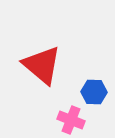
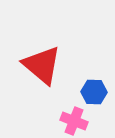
pink cross: moved 3 px right, 1 px down
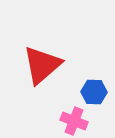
red triangle: rotated 39 degrees clockwise
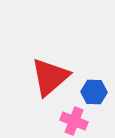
red triangle: moved 8 px right, 12 px down
